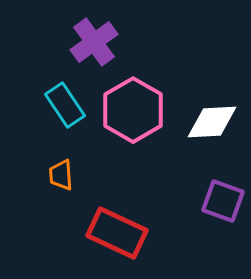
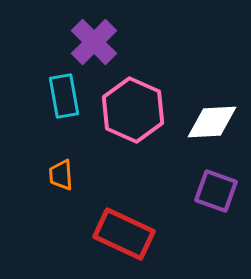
purple cross: rotated 9 degrees counterclockwise
cyan rectangle: moved 1 px left, 9 px up; rotated 24 degrees clockwise
pink hexagon: rotated 6 degrees counterclockwise
purple square: moved 7 px left, 10 px up
red rectangle: moved 7 px right, 1 px down
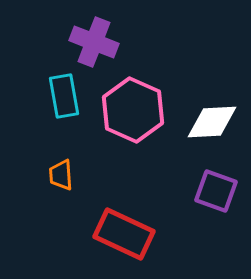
purple cross: rotated 24 degrees counterclockwise
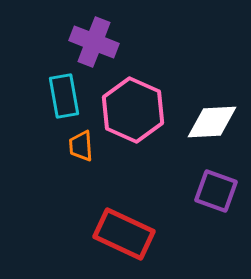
orange trapezoid: moved 20 px right, 29 px up
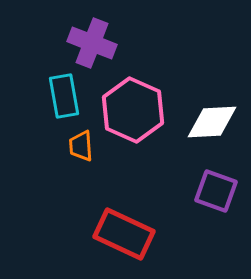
purple cross: moved 2 px left, 1 px down
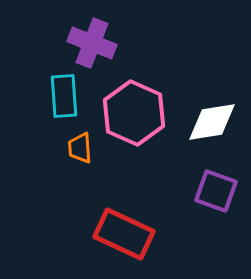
cyan rectangle: rotated 6 degrees clockwise
pink hexagon: moved 1 px right, 3 px down
white diamond: rotated 6 degrees counterclockwise
orange trapezoid: moved 1 px left, 2 px down
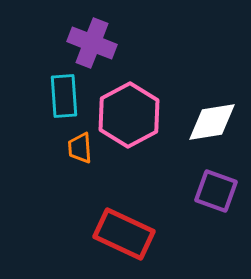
pink hexagon: moved 5 px left, 2 px down; rotated 8 degrees clockwise
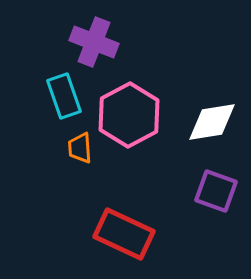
purple cross: moved 2 px right, 1 px up
cyan rectangle: rotated 15 degrees counterclockwise
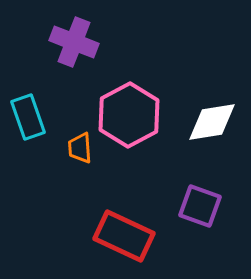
purple cross: moved 20 px left
cyan rectangle: moved 36 px left, 21 px down
purple square: moved 16 px left, 15 px down
red rectangle: moved 2 px down
